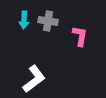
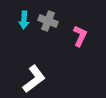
gray cross: rotated 12 degrees clockwise
pink L-shape: rotated 15 degrees clockwise
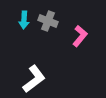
pink L-shape: rotated 15 degrees clockwise
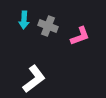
gray cross: moved 5 px down
pink L-shape: rotated 30 degrees clockwise
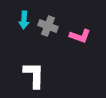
pink L-shape: rotated 40 degrees clockwise
white L-shape: moved 4 px up; rotated 52 degrees counterclockwise
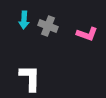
pink L-shape: moved 7 px right, 2 px up
white L-shape: moved 4 px left, 3 px down
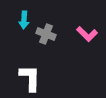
gray cross: moved 2 px left, 8 px down
pink L-shape: rotated 25 degrees clockwise
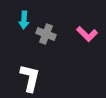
white L-shape: rotated 12 degrees clockwise
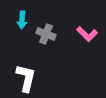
cyan arrow: moved 2 px left
white L-shape: moved 4 px left
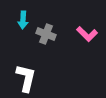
cyan arrow: moved 1 px right
